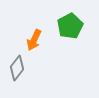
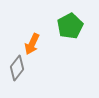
orange arrow: moved 2 px left, 4 px down
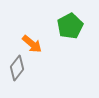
orange arrow: rotated 75 degrees counterclockwise
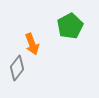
orange arrow: rotated 30 degrees clockwise
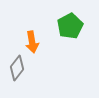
orange arrow: moved 2 px up; rotated 10 degrees clockwise
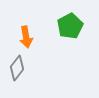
orange arrow: moved 6 px left, 5 px up
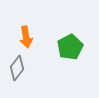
green pentagon: moved 21 px down
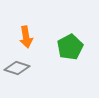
gray diamond: rotated 70 degrees clockwise
